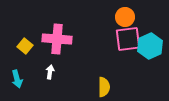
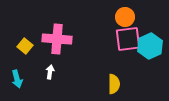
yellow semicircle: moved 10 px right, 3 px up
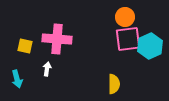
yellow square: rotated 28 degrees counterclockwise
white arrow: moved 3 px left, 3 px up
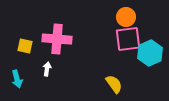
orange circle: moved 1 px right
cyan hexagon: moved 7 px down
yellow semicircle: rotated 36 degrees counterclockwise
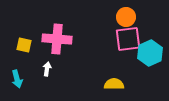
yellow square: moved 1 px left, 1 px up
yellow semicircle: rotated 54 degrees counterclockwise
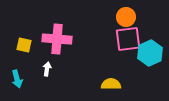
yellow semicircle: moved 3 px left
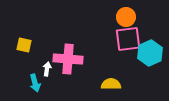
pink cross: moved 11 px right, 20 px down
cyan arrow: moved 18 px right, 4 px down
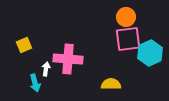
yellow square: rotated 35 degrees counterclockwise
white arrow: moved 1 px left
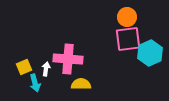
orange circle: moved 1 px right
yellow square: moved 22 px down
yellow semicircle: moved 30 px left
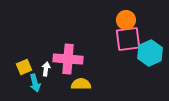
orange circle: moved 1 px left, 3 px down
